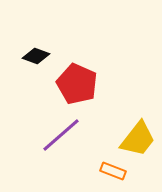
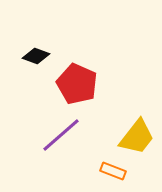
yellow trapezoid: moved 1 px left, 2 px up
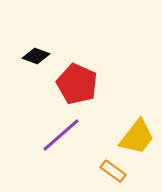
orange rectangle: rotated 15 degrees clockwise
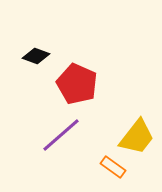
orange rectangle: moved 4 px up
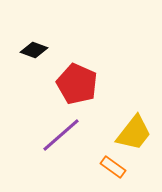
black diamond: moved 2 px left, 6 px up
yellow trapezoid: moved 3 px left, 4 px up
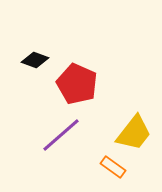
black diamond: moved 1 px right, 10 px down
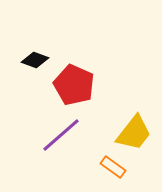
red pentagon: moved 3 px left, 1 px down
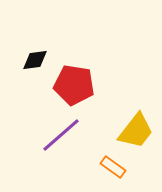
black diamond: rotated 28 degrees counterclockwise
red pentagon: rotated 15 degrees counterclockwise
yellow trapezoid: moved 2 px right, 2 px up
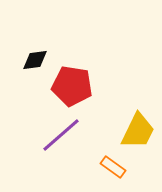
red pentagon: moved 2 px left, 1 px down
yellow trapezoid: moved 2 px right; rotated 12 degrees counterclockwise
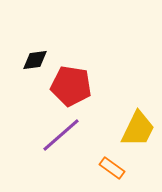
red pentagon: moved 1 px left
yellow trapezoid: moved 2 px up
orange rectangle: moved 1 px left, 1 px down
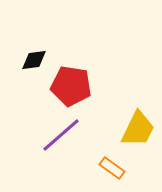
black diamond: moved 1 px left
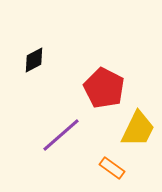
black diamond: rotated 20 degrees counterclockwise
red pentagon: moved 33 px right, 2 px down; rotated 18 degrees clockwise
